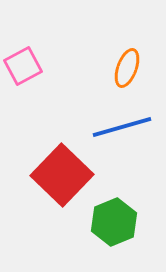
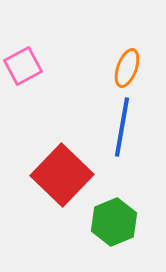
blue line: rotated 64 degrees counterclockwise
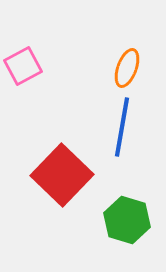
green hexagon: moved 13 px right, 2 px up; rotated 21 degrees counterclockwise
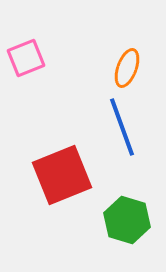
pink square: moved 3 px right, 8 px up; rotated 6 degrees clockwise
blue line: rotated 30 degrees counterclockwise
red square: rotated 24 degrees clockwise
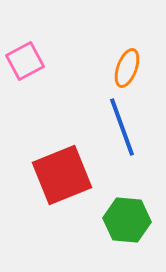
pink square: moved 1 px left, 3 px down; rotated 6 degrees counterclockwise
green hexagon: rotated 12 degrees counterclockwise
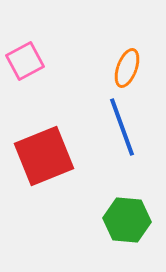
red square: moved 18 px left, 19 px up
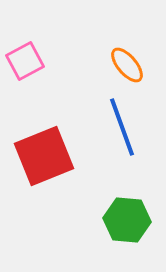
orange ellipse: moved 3 px up; rotated 60 degrees counterclockwise
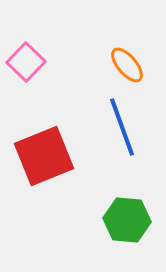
pink square: moved 1 px right, 1 px down; rotated 18 degrees counterclockwise
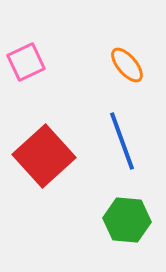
pink square: rotated 21 degrees clockwise
blue line: moved 14 px down
red square: rotated 20 degrees counterclockwise
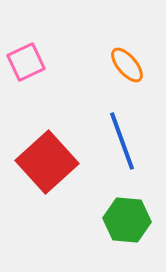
red square: moved 3 px right, 6 px down
